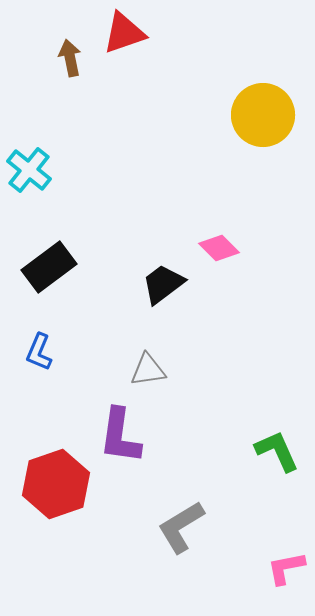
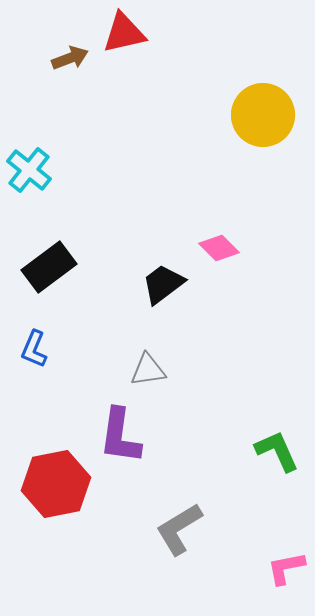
red triangle: rotated 6 degrees clockwise
brown arrow: rotated 81 degrees clockwise
blue L-shape: moved 5 px left, 3 px up
red hexagon: rotated 8 degrees clockwise
gray L-shape: moved 2 px left, 2 px down
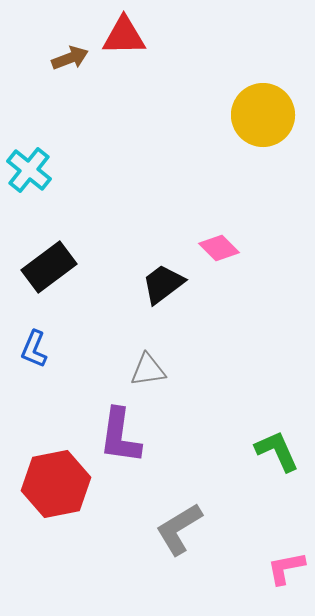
red triangle: moved 3 px down; rotated 12 degrees clockwise
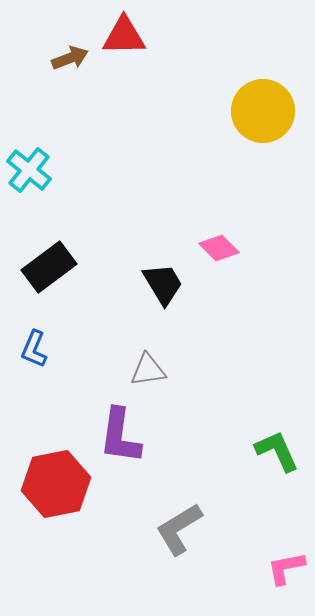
yellow circle: moved 4 px up
black trapezoid: rotated 96 degrees clockwise
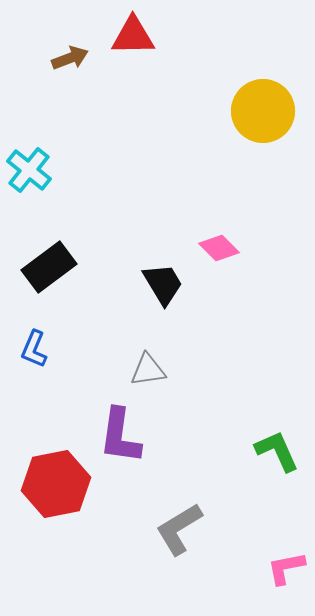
red triangle: moved 9 px right
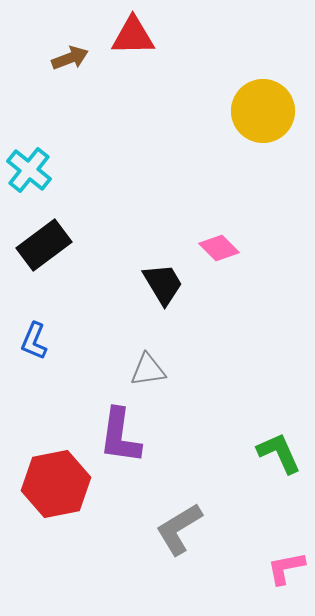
black rectangle: moved 5 px left, 22 px up
blue L-shape: moved 8 px up
green L-shape: moved 2 px right, 2 px down
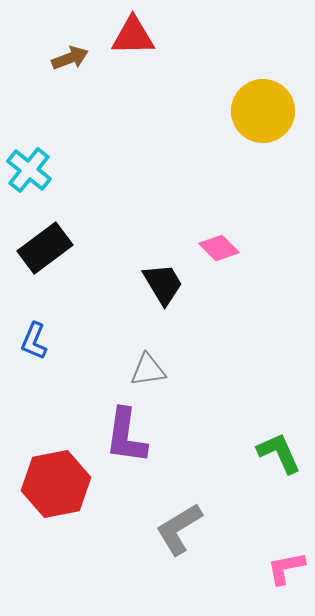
black rectangle: moved 1 px right, 3 px down
purple L-shape: moved 6 px right
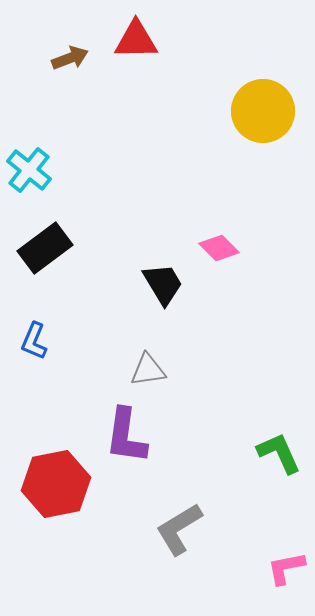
red triangle: moved 3 px right, 4 px down
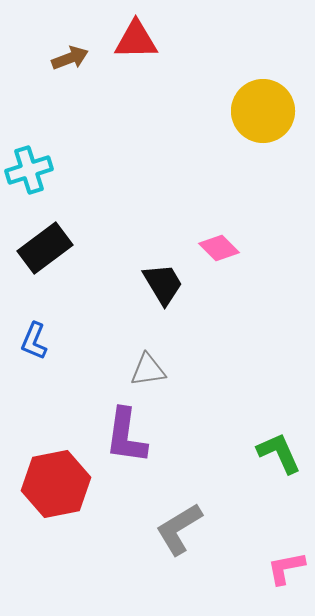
cyan cross: rotated 33 degrees clockwise
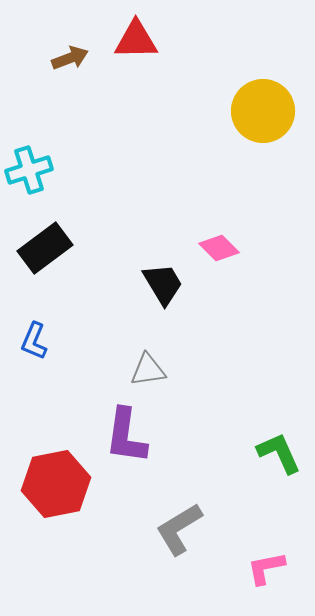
pink L-shape: moved 20 px left
